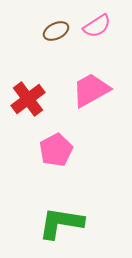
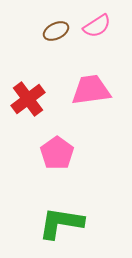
pink trapezoid: rotated 21 degrees clockwise
pink pentagon: moved 1 px right, 3 px down; rotated 8 degrees counterclockwise
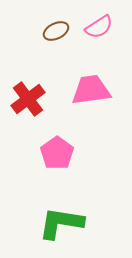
pink semicircle: moved 2 px right, 1 px down
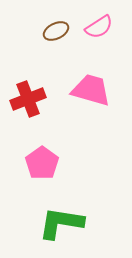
pink trapezoid: rotated 24 degrees clockwise
red cross: rotated 16 degrees clockwise
pink pentagon: moved 15 px left, 10 px down
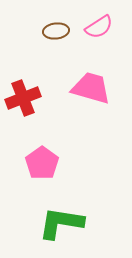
brown ellipse: rotated 20 degrees clockwise
pink trapezoid: moved 2 px up
red cross: moved 5 px left, 1 px up
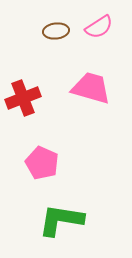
pink pentagon: rotated 12 degrees counterclockwise
green L-shape: moved 3 px up
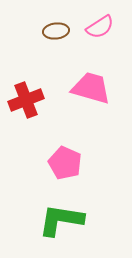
pink semicircle: moved 1 px right
red cross: moved 3 px right, 2 px down
pink pentagon: moved 23 px right
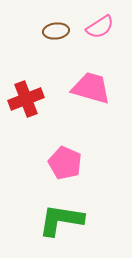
red cross: moved 1 px up
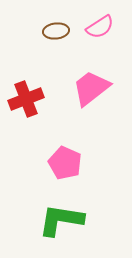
pink trapezoid: rotated 54 degrees counterclockwise
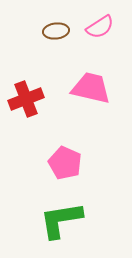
pink trapezoid: rotated 51 degrees clockwise
green L-shape: rotated 18 degrees counterclockwise
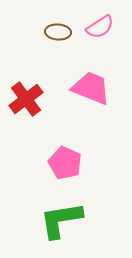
brown ellipse: moved 2 px right, 1 px down; rotated 10 degrees clockwise
pink trapezoid: rotated 9 degrees clockwise
red cross: rotated 16 degrees counterclockwise
